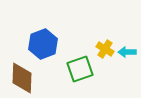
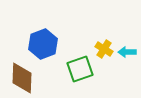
yellow cross: moved 1 px left
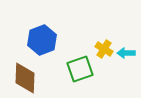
blue hexagon: moved 1 px left, 4 px up
cyan arrow: moved 1 px left, 1 px down
brown diamond: moved 3 px right
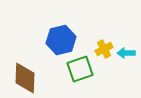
blue hexagon: moved 19 px right; rotated 8 degrees clockwise
yellow cross: rotated 30 degrees clockwise
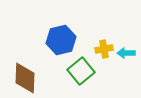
yellow cross: rotated 18 degrees clockwise
green square: moved 1 px right, 2 px down; rotated 20 degrees counterclockwise
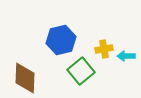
cyan arrow: moved 3 px down
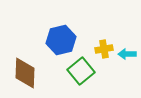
cyan arrow: moved 1 px right, 2 px up
brown diamond: moved 5 px up
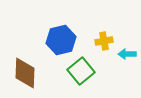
yellow cross: moved 8 px up
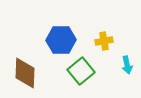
blue hexagon: rotated 12 degrees clockwise
cyan arrow: moved 11 px down; rotated 102 degrees counterclockwise
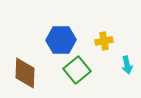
green square: moved 4 px left, 1 px up
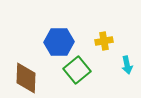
blue hexagon: moved 2 px left, 2 px down
brown diamond: moved 1 px right, 5 px down
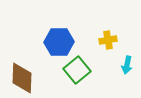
yellow cross: moved 4 px right, 1 px up
cyan arrow: rotated 24 degrees clockwise
brown diamond: moved 4 px left
